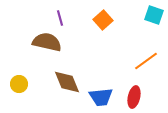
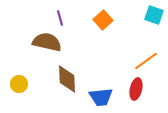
brown diamond: moved 3 px up; rotated 20 degrees clockwise
red ellipse: moved 2 px right, 8 px up
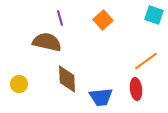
red ellipse: rotated 20 degrees counterclockwise
